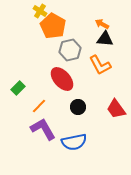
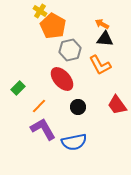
red trapezoid: moved 1 px right, 4 px up
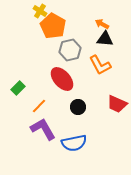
red trapezoid: moved 1 px up; rotated 30 degrees counterclockwise
blue semicircle: moved 1 px down
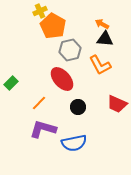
yellow cross: rotated 32 degrees clockwise
green rectangle: moved 7 px left, 5 px up
orange line: moved 3 px up
purple L-shape: rotated 44 degrees counterclockwise
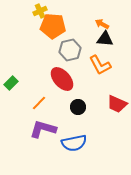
orange pentagon: rotated 25 degrees counterclockwise
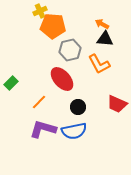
orange L-shape: moved 1 px left, 1 px up
orange line: moved 1 px up
blue semicircle: moved 12 px up
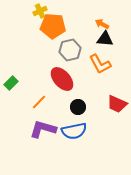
orange L-shape: moved 1 px right
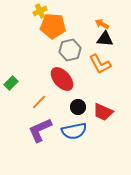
red trapezoid: moved 14 px left, 8 px down
purple L-shape: moved 3 px left, 1 px down; rotated 40 degrees counterclockwise
